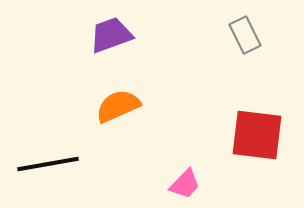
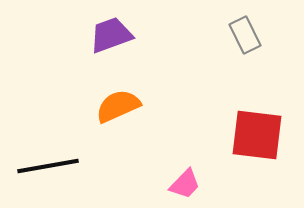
black line: moved 2 px down
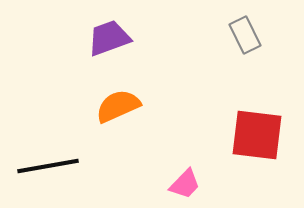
purple trapezoid: moved 2 px left, 3 px down
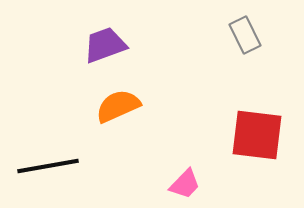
purple trapezoid: moved 4 px left, 7 px down
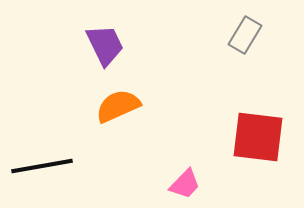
gray rectangle: rotated 57 degrees clockwise
purple trapezoid: rotated 84 degrees clockwise
red square: moved 1 px right, 2 px down
black line: moved 6 px left
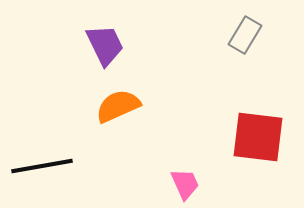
pink trapezoid: rotated 68 degrees counterclockwise
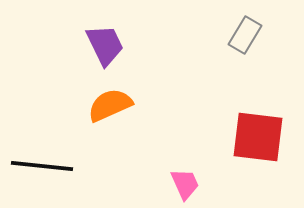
orange semicircle: moved 8 px left, 1 px up
black line: rotated 16 degrees clockwise
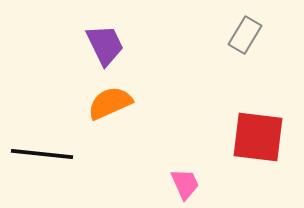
orange semicircle: moved 2 px up
black line: moved 12 px up
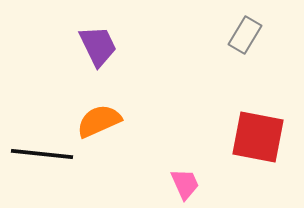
purple trapezoid: moved 7 px left, 1 px down
orange semicircle: moved 11 px left, 18 px down
red square: rotated 4 degrees clockwise
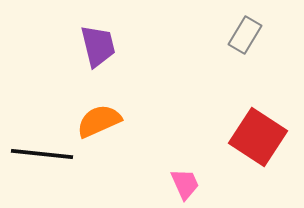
purple trapezoid: rotated 12 degrees clockwise
red square: rotated 22 degrees clockwise
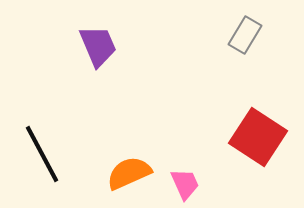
purple trapezoid: rotated 9 degrees counterclockwise
orange semicircle: moved 30 px right, 52 px down
black line: rotated 56 degrees clockwise
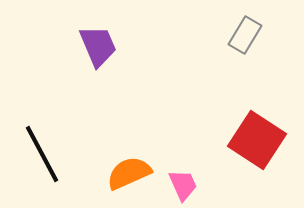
red square: moved 1 px left, 3 px down
pink trapezoid: moved 2 px left, 1 px down
